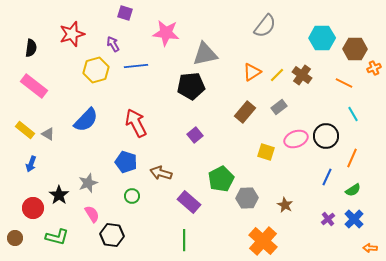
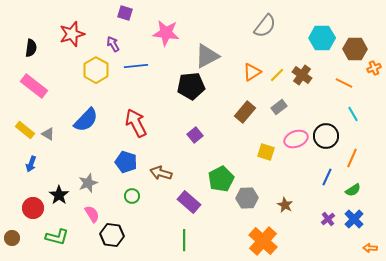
gray triangle at (205, 54): moved 2 px right, 2 px down; rotated 16 degrees counterclockwise
yellow hexagon at (96, 70): rotated 15 degrees counterclockwise
brown circle at (15, 238): moved 3 px left
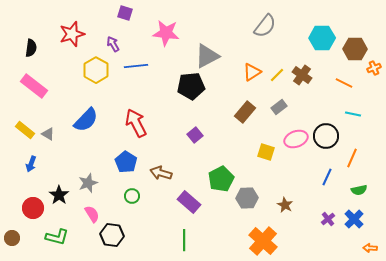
cyan line at (353, 114): rotated 49 degrees counterclockwise
blue pentagon at (126, 162): rotated 15 degrees clockwise
green semicircle at (353, 190): moved 6 px right; rotated 21 degrees clockwise
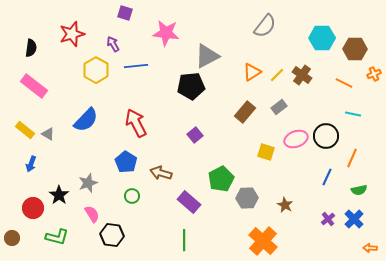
orange cross at (374, 68): moved 6 px down
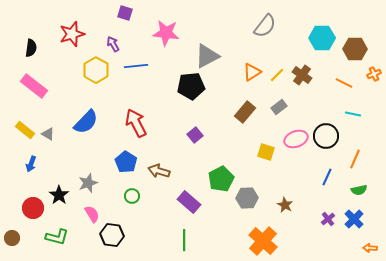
blue semicircle at (86, 120): moved 2 px down
orange line at (352, 158): moved 3 px right, 1 px down
brown arrow at (161, 173): moved 2 px left, 2 px up
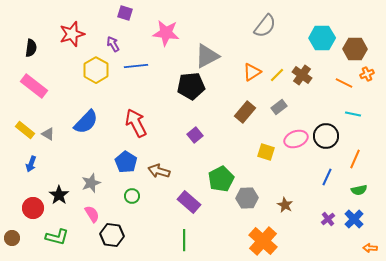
orange cross at (374, 74): moved 7 px left
gray star at (88, 183): moved 3 px right
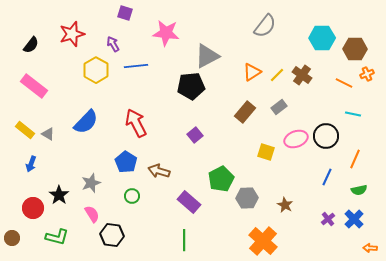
black semicircle at (31, 48): moved 3 px up; rotated 30 degrees clockwise
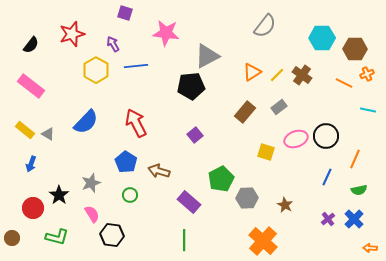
pink rectangle at (34, 86): moved 3 px left
cyan line at (353, 114): moved 15 px right, 4 px up
green circle at (132, 196): moved 2 px left, 1 px up
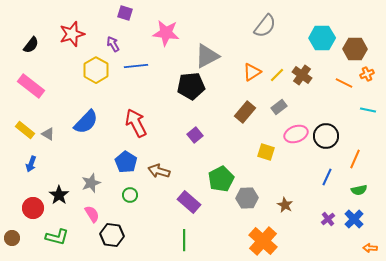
pink ellipse at (296, 139): moved 5 px up
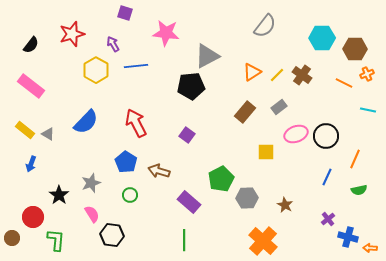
purple square at (195, 135): moved 8 px left; rotated 14 degrees counterclockwise
yellow square at (266, 152): rotated 18 degrees counterclockwise
red circle at (33, 208): moved 9 px down
blue cross at (354, 219): moved 6 px left, 18 px down; rotated 30 degrees counterclockwise
green L-shape at (57, 237): moved 1 px left, 3 px down; rotated 100 degrees counterclockwise
